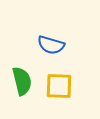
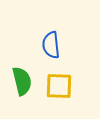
blue semicircle: rotated 68 degrees clockwise
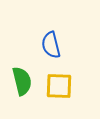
blue semicircle: rotated 8 degrees counterclockwise
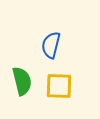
blue semicircle: rotated 28 degrees clockwise
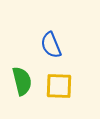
blue semicircle: rotated 36 degrees counterclockwise
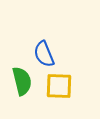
blue semicircle: moved 7 px left, 9 px down
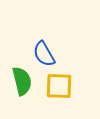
blue semicircle: rotated 8 degrees counterclockwise
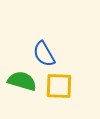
green semicircle: rotated 60 degrees counterclockwise
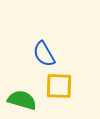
green semicircle: moved 19 px down
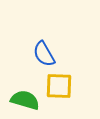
green semicircle: moved 3 px right
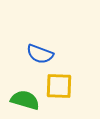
blue semicircle: moved 4 px left; rotated 40 degrees counterclockwise
